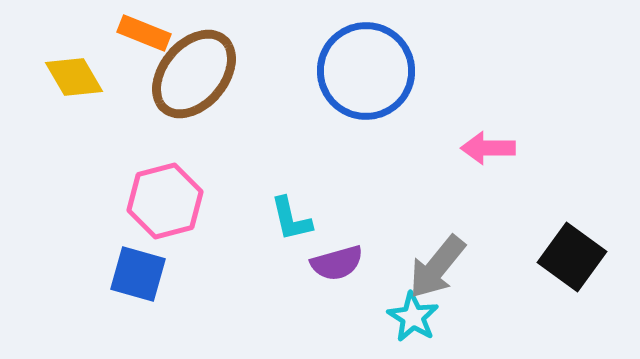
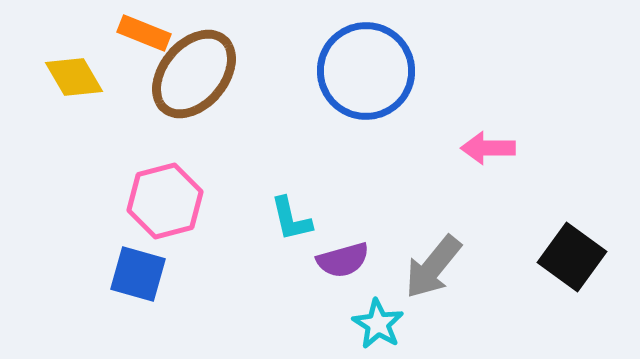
purple semicircle: moved 6 px right, 3 px up
gray arrow: moved 4 px left
cyan star: moved 35 px left, 7 px down
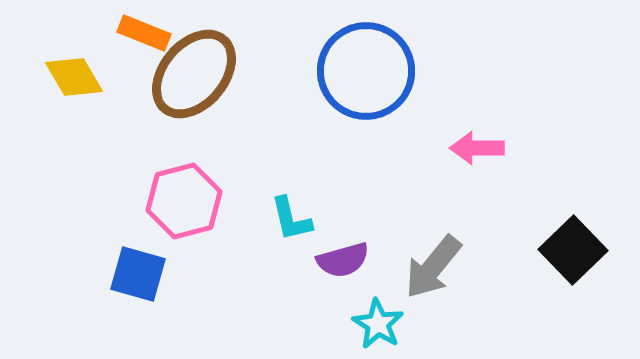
pink arrow: moved 11 px left
pink hexagon: moved 19 px right
black square: moved 1 px right, 7 px up; rotated 10 degrees clockwise
